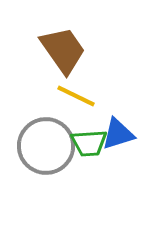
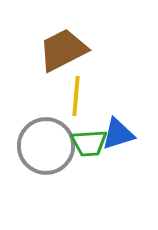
brown trapezoid: rotated 82 degrees counterclockwise
yellow line: rotated 69 degrees clockwise
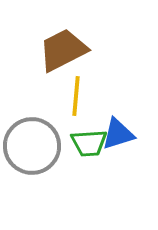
gray circle: moved 14 px left
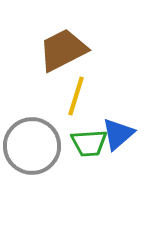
yellow line: rotated 12 degrees clockwise
blue triangle: rotated 24 degrees counterclockwise
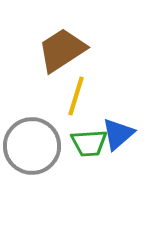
brown trapezoid: moved 1 px left; rotated 6 degrees counterclockwise
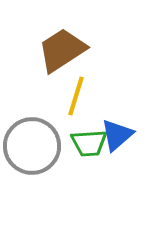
blue triangle: moved 1 px left, 1 px down
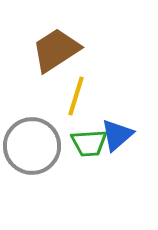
brown trapezoid: moved 6 px left
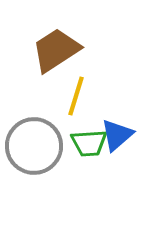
gray circle: moved 2 px right
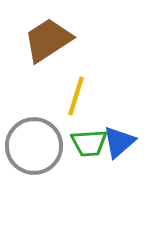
brown trapezoid: moved 8 px left, 10 px up
blue triangle: moved 2 px right, 7 px down
